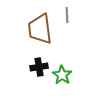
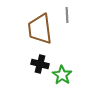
black cross: moved 1 px right, 3 px up; rotated 24 degrees clockwise
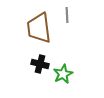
brown trapezoid: moved 1 px left, 1 px up
green star: moved 1 px right, 1 px up; rotated 12 degrees clockwise
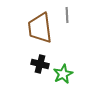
brown trapezoid: moved 1 px right
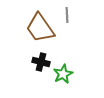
brown trapezoid: rotated 28 degrees counterclockwise
black cross: moved 1 px right, 2 px up
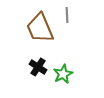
brown trapezoid: rotated 12 degrees clockwise
black cross: moved 3 px left, 5 px down; rotated 18 degrees clockwise
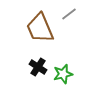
gray line: moved 2 px right, 1 px up; rotated 56 degrees clockwise
green star: rotated 12 degrees clockwise
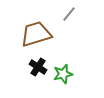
gray line: rotated 14 degrees counterclockwise
brown trapezoid: moved 4 px left, 6 px down; rotated 96 degrees clockwise
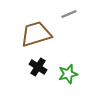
gray line: rotated 28 degrees clockwise
green star: moved 5 px right
